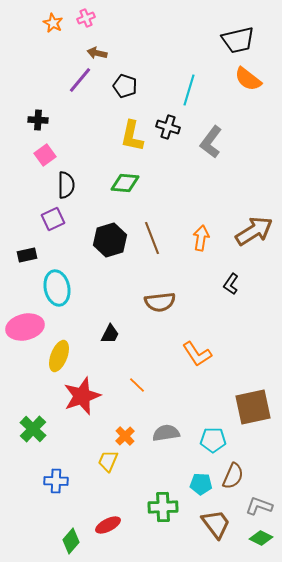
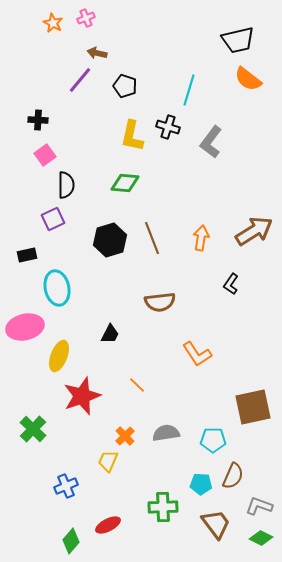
blue cross at (56, 481): moved 10 px right, 5 px down; rotated 25 degrees counterclockwise
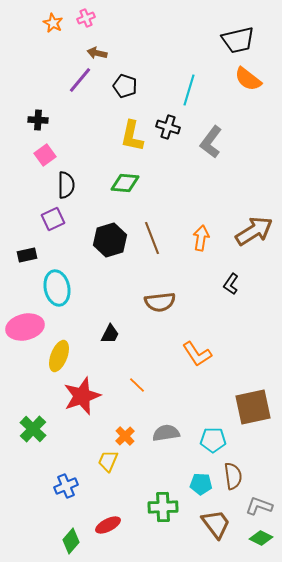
brown semicircle at (233, 476): rotated 32 degrees counterclockwise
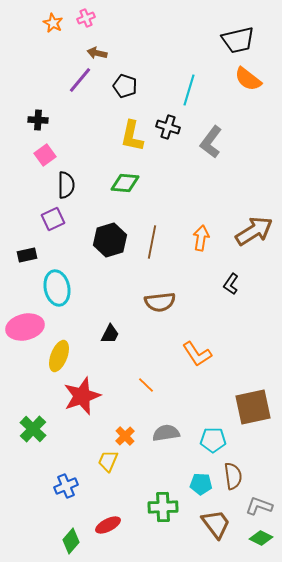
brown line at (152, 238): moved 4 px down; rotated 32 degrees clockwise
orange line at (137, 385): moved 9 px right
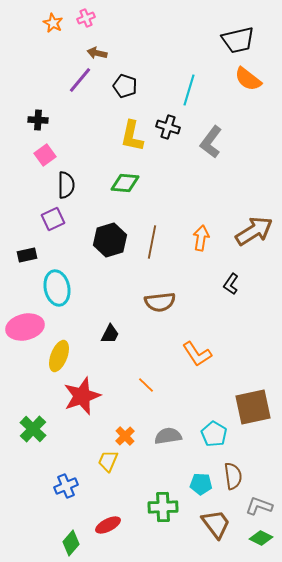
gray semicircle at (166, 433): moved 2 px right, 3 px down
cyan pentagon at (213, 440): moved 1 px right, 6 px up; rotated 30 degrees clockwise
green diamond at (71, 541): moved 2 px down
